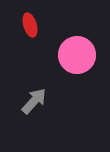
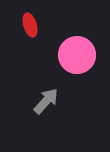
gray arrow: moved 12 px right
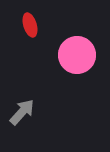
gray arrow: moved 24 px left, 11 px down
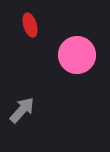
gray arrow: moved 2 px up
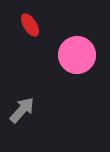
red ellipse: rotated 15 degrees counterclockwise
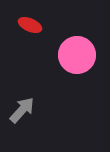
red ellipse: rotated 35 degrees counterclockwise
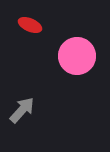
pink circle: moved 1 px down
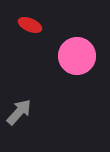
gray arrow: moved 3 px left, 2 px down
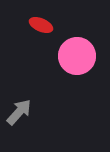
red ellipse: moved 11 px right
